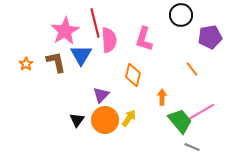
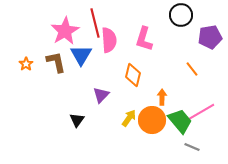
orange circle: moved 47 px right
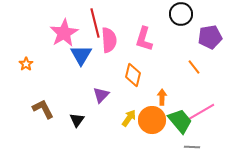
black circle: moved 1 px up
pink star: moved 1 px left, 2 px down
brown L-shape: moved 13 px left, 47 px down; rotated 15 degrees counterclockwise
orange line: moved 2 px right, 2 px up
gray line: rotated 21 degrees counterclockwise
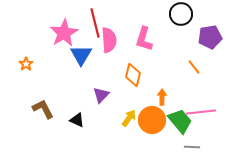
pink line: rotated 24 degrees clockwise
black triangle: rotated 42 degrees counterclockwise
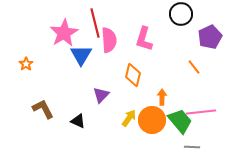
purple pentagon: rotated 15 degrees counterclockwise
black triangle: moved 1 px right, 1 px down
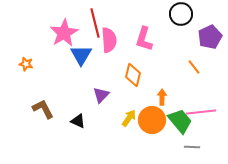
orange star: rotated 24 degrees counterclockwise
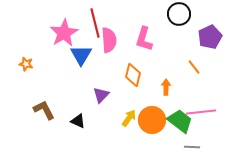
black circle: moved 2 px left
orange arrow: moved 4 px right, 10 px up
brown L-shape: moved 1 px right, 1 px down
green trapezoid: rotated 12 degrees counterclockwise
